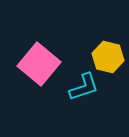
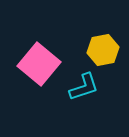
yellow hexagon: moved 5 px left, 7 px up; rotated 24 degrees counterclockwise
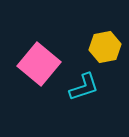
yellow hexagon: moved 2 px right, 3 px up
